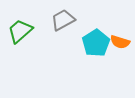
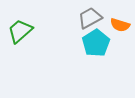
gray trapezoid: moved 27 px right, 2 px up
orange semicircle: moved 17 px up
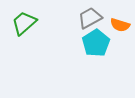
green trapezoid: moved 4 px right, 8 px up
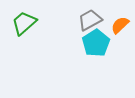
gray trapezoid: moved 2 px down
orange semicircle: rotated 120 degrees clockwise
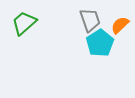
gray trapezoid: rotated 100 degrees clockwise
cyan pentagon: moved 4 px right
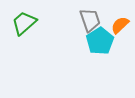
cyan pentagon: moved 2 px up
